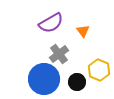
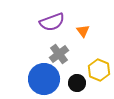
purple semicircle: moved 1 px right, 1 px up; rotated 10 degrees clockwise
black circle: moved 1 px down
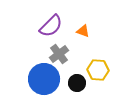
purple semicircle: moved 1 px left, 4 px down; rotated 25 degrees counterclockwise
orange triangle: rotated 32 degrees counterclockwise
yellow hexagon: moved 1 px left; rotated 20 degrees counterclockwise
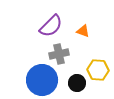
gray cross: rotated 24 degrees clockwise
blue circle: moved 2 px left, 1 px down
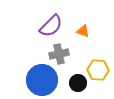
black circle: moved 1 px right
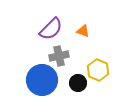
purple semicircle: moved 3 px down
gray cross: moved 2 px down
yellow hexagon: rotated 20 degrees clockwise
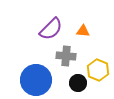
orange triangle: rotated 16 degrees counterclockwise
gray cross: moved 7 px right; rotated 18 degrees clockwise
blue circle: moved 6 px left
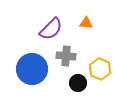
orange triangle: moved 3 px right, 8 px up
yellow hexagon: moved 2 px right, 1 px up
blue circle: moved 4 px left, 11 px up
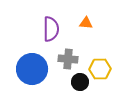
purple semicircle: rotated 45 degrees counterclockwise
gray cross: moved 2 px right, 3 px down
yellow hexagon: rotated 25 degrees counterclockwise
black circle: moved 2 px right, 1 px up
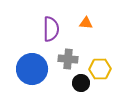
black circle: moved 1 px right, 1 px down
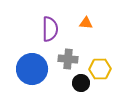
purple semicircle: moved 1 px left
